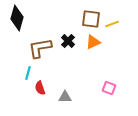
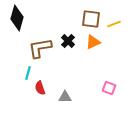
yellow line: moved 2 px right
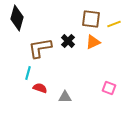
red semicircle: rotated 128 degrees clockwise
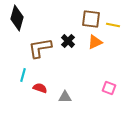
yellow line: moved 1 px left, 1 px down; rotated 32 degrees clockwise
orange triangle: moved 2 px right
cyan line: moved 5 px left, 2 px down
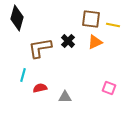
red semicircle: rotated 32 degrees counterclockwise
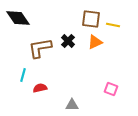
black diamond: moved 1 px right; rotated 50 degrees counterclockwise
pink square: moved 2 px right, 1 px down
gray triangle: moved 7 px right, 8 px down
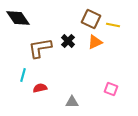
brown square: rotated 18 degrees clockwise
gray triangle: moved 3 px up
